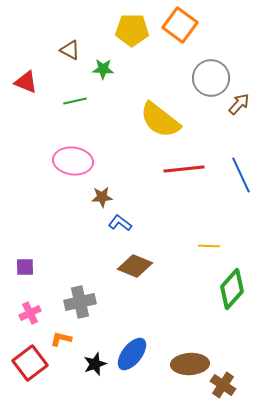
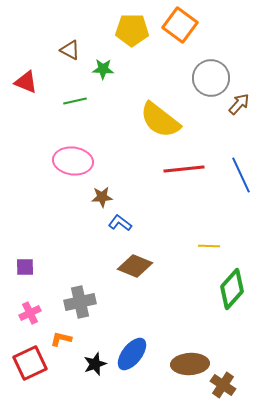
red square: rotated 12 degrees clockwise
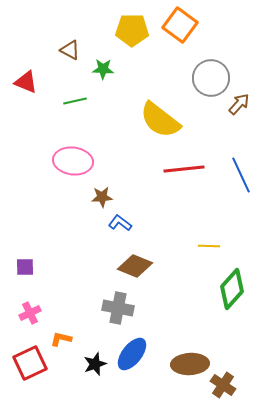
gray cross: moved 38 px right, 6 px down; rotated 24 degrees clockwise
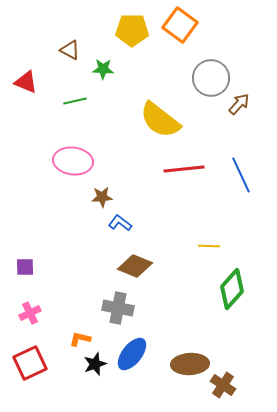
orange L-shape: moved 19 px right
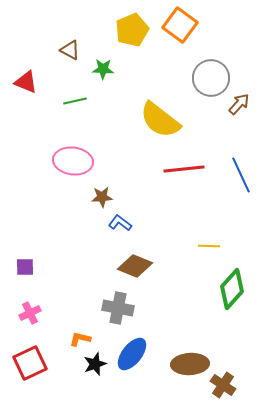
yellow pentagon: rotated 24 degrees counterclockwise
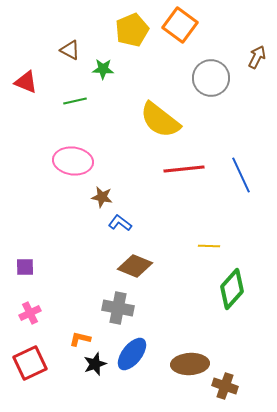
brown arrow: moved 18 px right, 47 px up; rotated 15 degrees counterclockwise
brown star: rotated 15 degrees clockwise
brown cross: moved 2 px right, 1 px down; rotated 15 degrees counterclockwise
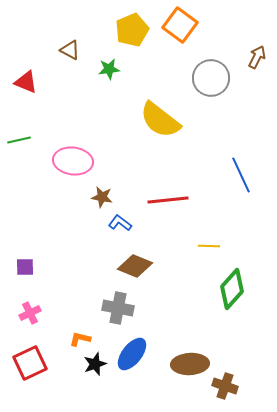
green star: moved 6 px right; rotated 10 degrees counterclockwise
green line: moved 56 px left, 39 px down
red line: moved 16 px left, 31 px down
